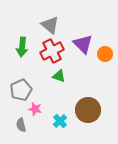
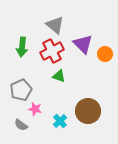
gray triangle: moved 5 px right
brown circle: moved 1 px down
gray semicircle: rotated 40 degrees counterclockwise
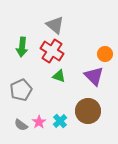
purple triangle: moved 11 px right, 32 px down
red cross: rotated 30 degrees counterclockwise
pink star: moved 4 px right, 13 px down; rotated 24 degrees clockwise
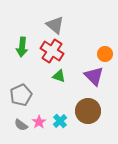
gray pentagon: moved 5 px down
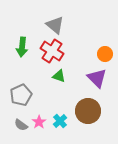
purple triangle: moved 3 px right, 2 px down
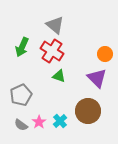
green arrow: rotated 18 degrees clockwise
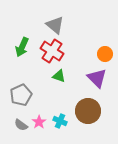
cyan cross: rotated 24 degrees counterclockwise
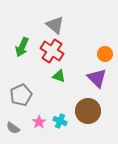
gray semicircle: moved 8 px left, 3 px down
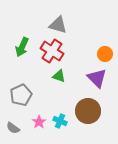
gray triangle: moved 3 px right; rotated 24 degrees counterclockwise
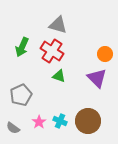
brown circle: moved 10 px down
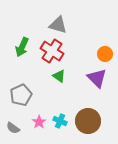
green triangle: rotated 16 degrees clockwise
